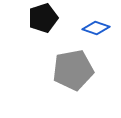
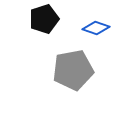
black pentagon: moved 1 px right, 1 px down
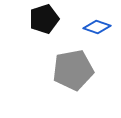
blue diamond: moved 1 px right, 1 px up
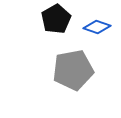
black pentagon: moved 12 px right; rotated 12 degrees counterclockwise
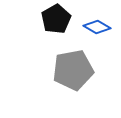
blue diamond: rotated 12 degrees clockwise
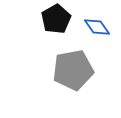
blue diamond: rotated 24 degrees clockwise
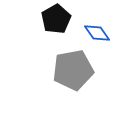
blue diamond: moved 6 px down
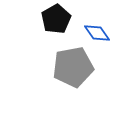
gray pentagon: moved 3 px up
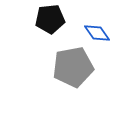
black pentagon: moved 6 px left; rotated 24 degrees clockwise
